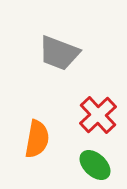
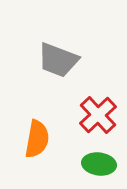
gray trapezoid: moved 1 px left, 7 px down
green ellipse: moved 4 px right, 1 px up; rotated 36 degrees counterclockwise
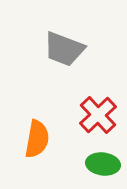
gray trapezoid: moved 6 px right, 11 px up
green ellipse: moved 4 px right
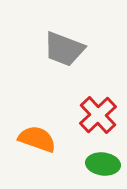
orange semicircle: rotated 81 degrees counterclockwise
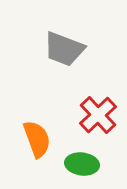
orange semicircle: rotated 51 degrees clockwise
green ellipse: moved 21 px left
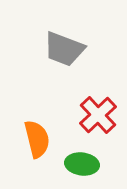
orange semicircle: rotated 6 degrees clockwise
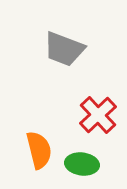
orange semicircle: moved 2 px right, 11 px down
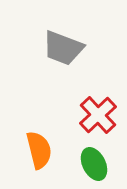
gray trapezoid: moved 1 px left, 1 px up
green ellipse: moved 12 px right; rotated 56 degrees clockwise
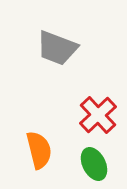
gray trapezoid: moved 6 px left
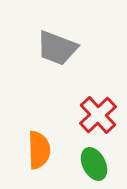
orange semicircle: rotated 12 degrees clockwise
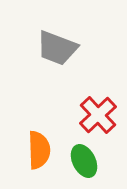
green ellipse: moved 10 px left, 3 px up
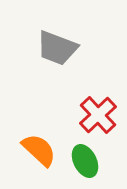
orange semicircle: rotated 45 degrees counterclockwise
green ellipse: moved 1 px right
